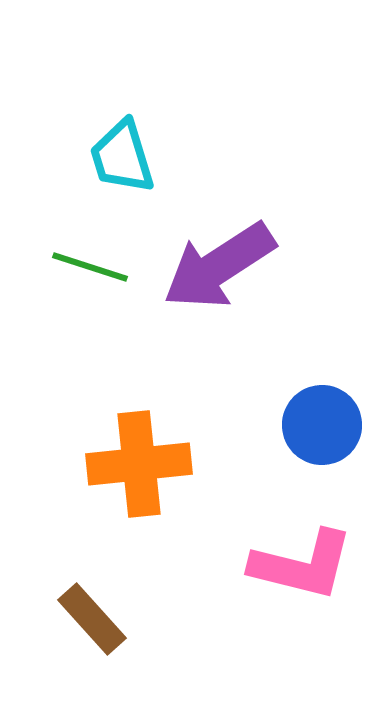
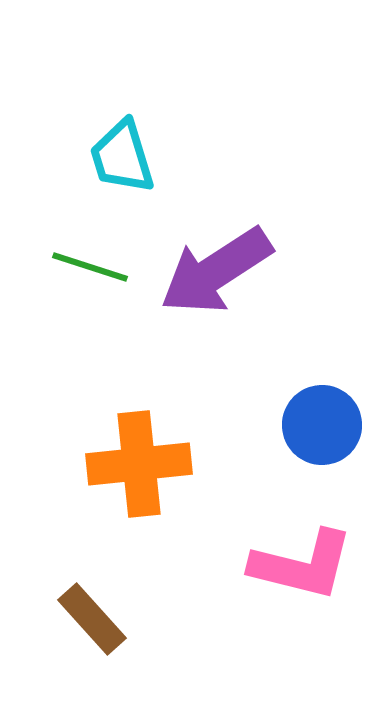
purple arrow: moved 3 px left, 5 px down
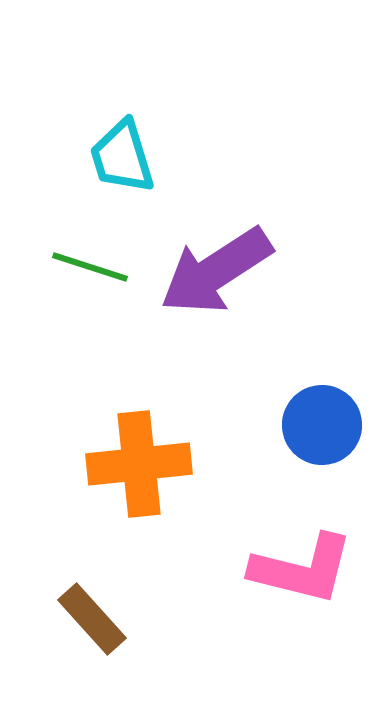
pink L-shape: moved 4 px down
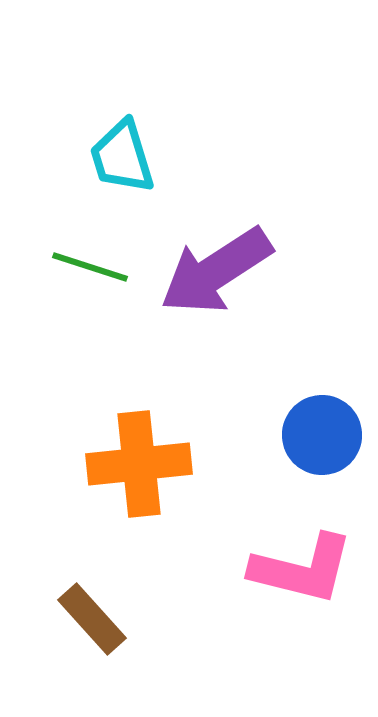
blue circle: moved 10 px down
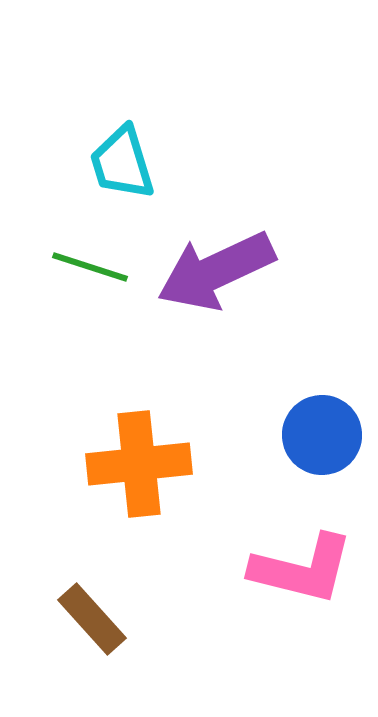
cyan trapezoid: moved 6 px down
purple arrow: rotated 8 degrees clockwise
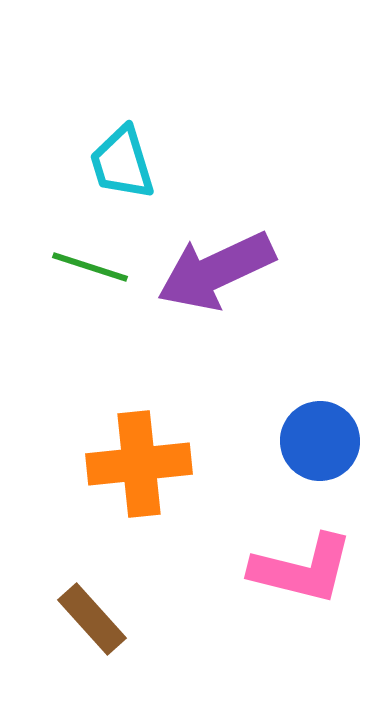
blue circle: moved 2 px left, 6 px down
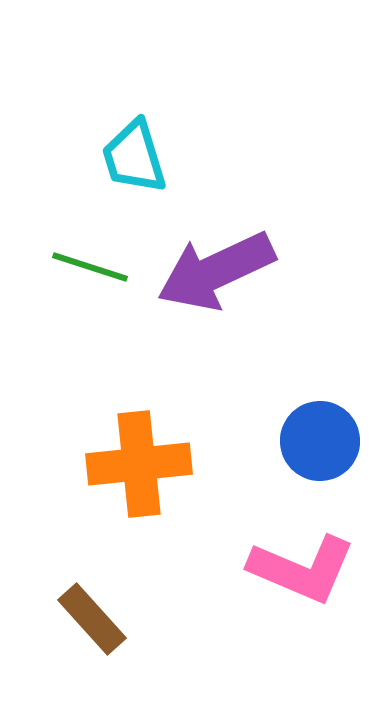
cyan trapezoid: moved 12 px right, 6 px up
pink L-shape: rotated 9 degrees clockwise
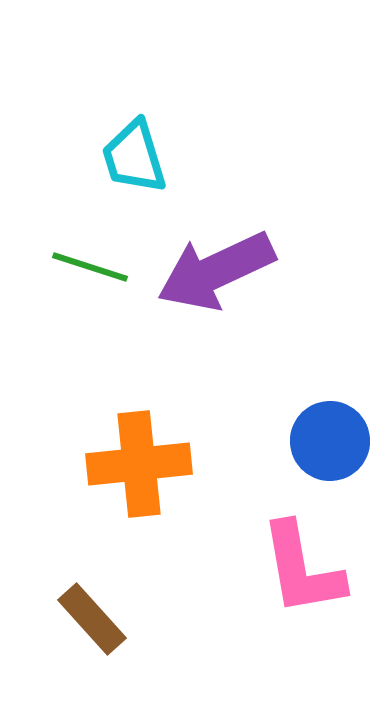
blue circle: moved 10 px right
pink L-shape: rotated 57 degrees clockwise
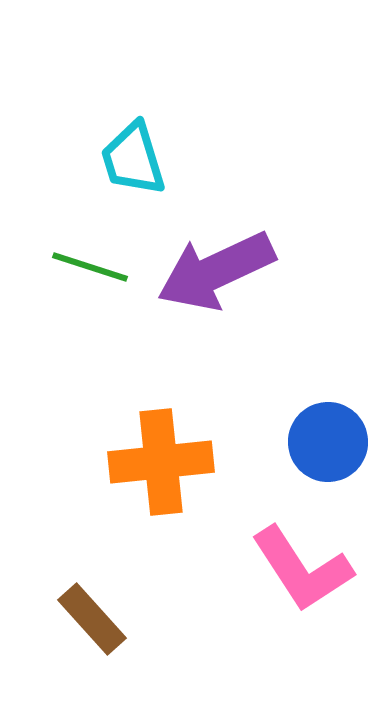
cyan trapezoid: moved 1 px left, 2 px down
blue circle: moved 2 px left, 1 px down
orange cross: moved 22 px right, 2 px up
pink L-shape: rotated 23 degrees counterclockwise
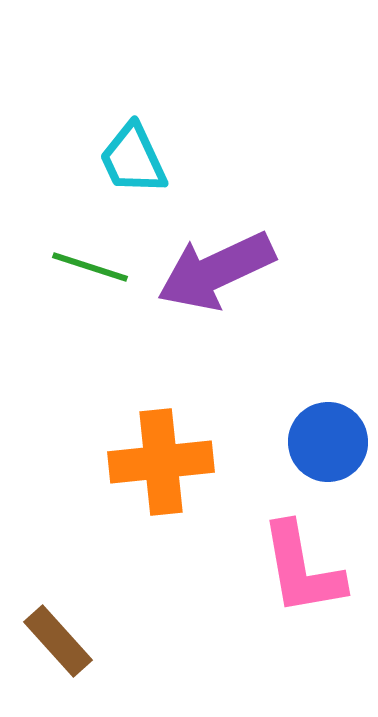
cyan trapezoid: rotated 8 degrees counterclockwise
pink L-shape: rotated 23 degrees clockwise
brown rectangle: moved 34 px left, 22 px down
